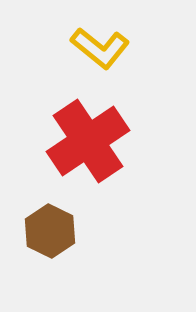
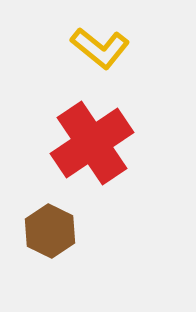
red cross: moved 4 px right, 2 px down
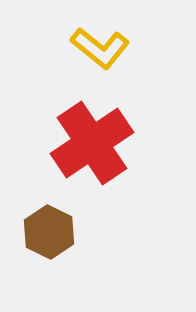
brown hexagon: moved 1 px left, 1 px down
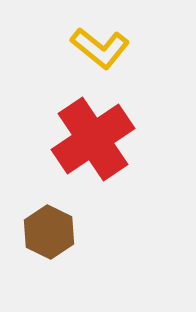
red cross: moved 1 px right, 4 px up
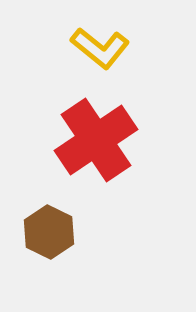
red cross: moved 3 px right, 1 px down
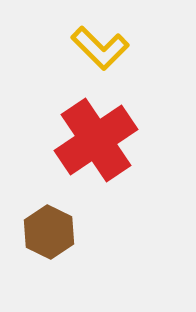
yellow L-shape: rotated 6 degrees clockwise
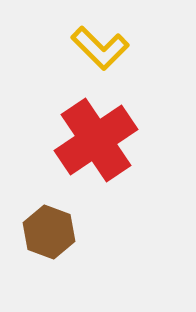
brown hexagon: rotated 6 degrees counterclockwise
